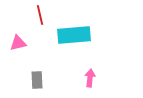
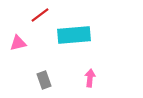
red line: rotated 66 degrees clockwise
gray rectangle: moved 7 px right; rotated 18 degrees counterclockwise
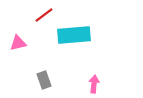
red line: moved 4 px right
pink arrow: moved 4 px right, 6 px down
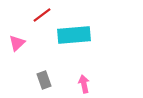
red line: moved 2 px left
pink triangle: moved 1 px left; rotated 30 degrees counterclockwise
pink arrow: moved 10 px left; rotated 18 degrees counterclockwise
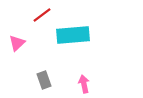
cyan rectangle: moved 1 px left
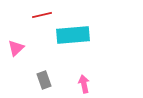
red line: rotated 24 degrees clockwise
pink triangle: moved 1 px left, 5 px down
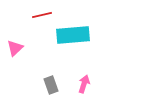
pink triangle: moved 1 px left
gray rectangle: moved 7 px right, 5 px down
pink arrow: rotated 30 degrees clockwise
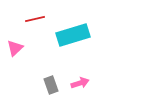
red line: moved 7 px left, 4 px down
cyan rectangle: rotated 12 degrees counterclockwise
pink arrow: moved 4 px left, 1 px up; rotated 54 degrees clockwise
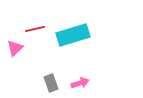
red line: moved 10 px down
gray rectangle: moved 2 px up
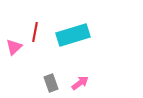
red line: moved 3 px down; rotated 66 degrees counterclockwise
pink triangle: moved 1 px left, 1 px up
pink arrow: rotated 18 degrees counterclockwise
